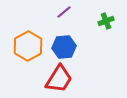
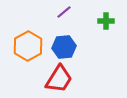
green cross: rotated 21 degrees clockwise
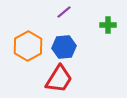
green cross: moved 2 px right, 4 px down
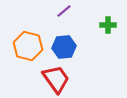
purple line: moved 1 px up
orange hexagon: rotated 16 degrees counterclockwise
red trapezoid: moved 3 px left; rotated 68 degrees counterclockwise
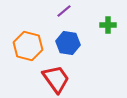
blue hexagon: moved 4 px right, 4 px up; rotated 15 degrees clockwise
